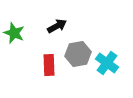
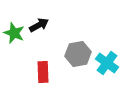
black arrow: moved 18 px left, 1 px up
red rectangle: moved 6 px left, 7 px down
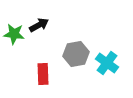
green star: moved 1 px down; rotated 15 degrees counterclockwise
gray hexagon: moved 2 px left
red rectangle: moved 2 px down
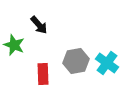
black arrow: rotated 78 degrees clockwise
green star: moved 11 px down; rotated 15 degrees clockwise
gray hexagon: moved 7 px down
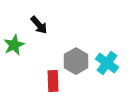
green star: rotated 25 degrees clockwise
gray hexagon: rotated 20 degrees counterclockwise
red rectangle: moved 10 px right, 7 px down
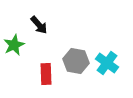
gray hexagon: rotated 20 degrees counterclockwise
red rectangle: moved 7 px left, 7 px up
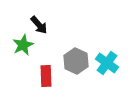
green star: moved 9 px right
gray hexagon: rotated 15 degrees clockwise
red rectangle: moved 2 px down
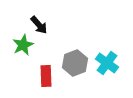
gray hexagon: moved 1 px left, 2 px down; rotated 15 degrees clockwise
